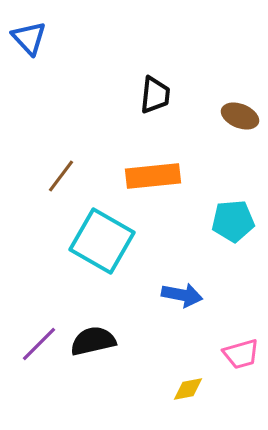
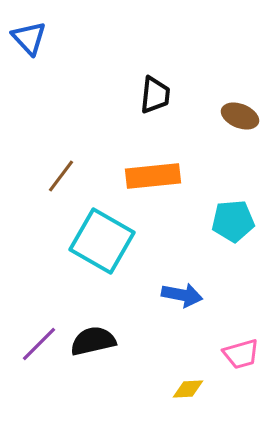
yellow diamond: rotated 8 degrees clockwise
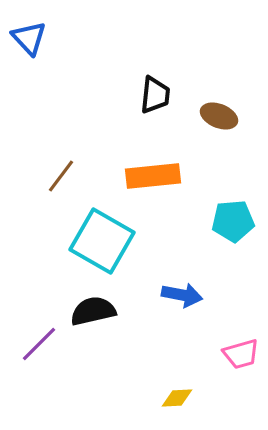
brown ellipse: moved 21 px left
black semicircle: moved 30 px up
yellow diamond: moved 11 px left, 9 px down
